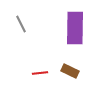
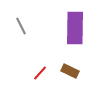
gray line: moved 2 px down
red line: rotated 42 degrees counterclockwise
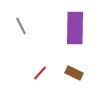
brown rectangle: moved 4 px right, 2 px down
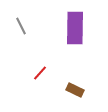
brown rectangle: moved 1 px right, 17 px down
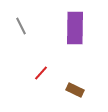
red line: moved 1 px right
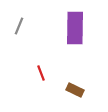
gray line: moved 2 px left; rotated 48 degrees clockwise
red line: rotated 63 degrees counterclockwise
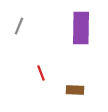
purple rectangle: moved 6 px right
brown rectangle: rotated 24 degrees counterclockwise
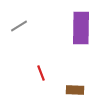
gray line: rotated 36 degrees clockwise
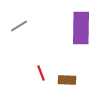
brown rectangle: moved 8 px left, 10 px up
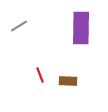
red line: moved 1 px left, 2 px down
brown rectangle: moved 1 px right, 1 px down
